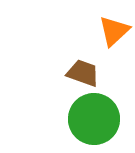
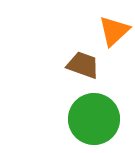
brown trapezoid: moved 8 px up
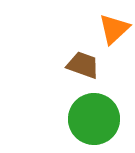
orange triangle: moved 2 px up
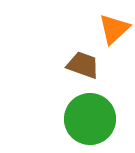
green circle: moved 4 px left
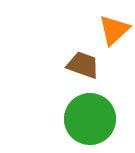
orange triangle: moved 1 px down
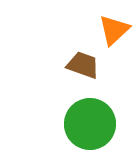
green circle: moved 5 px down
